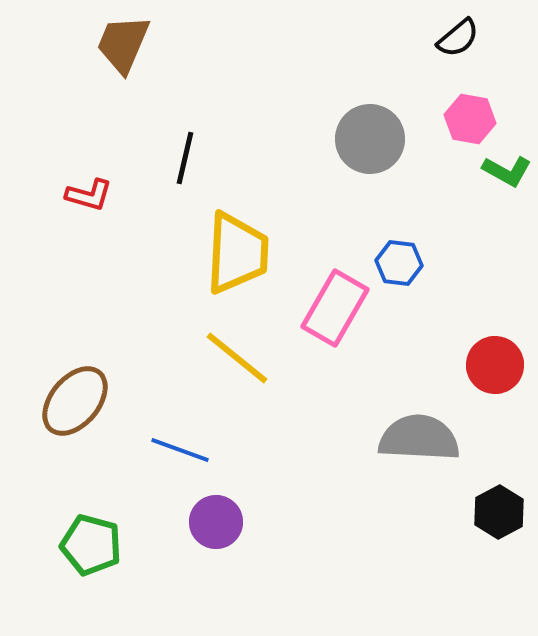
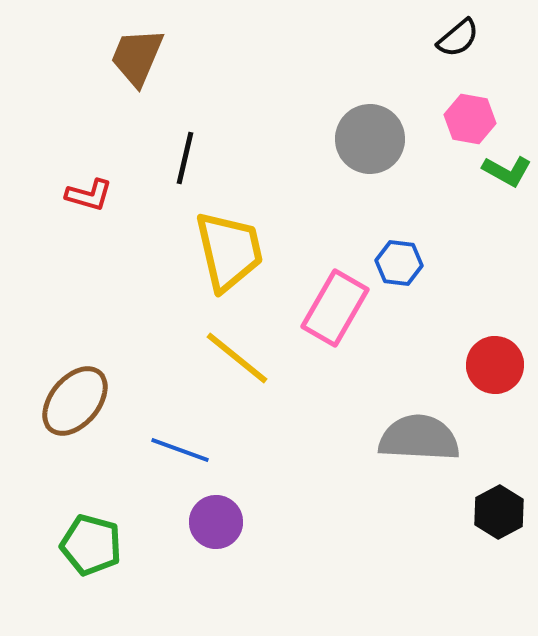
brown trapezoid: moved 14 px right, 13 px down
yellow trapezoid: moved 8 px left, 2 px up; rotated 16 degrees counterclockwise
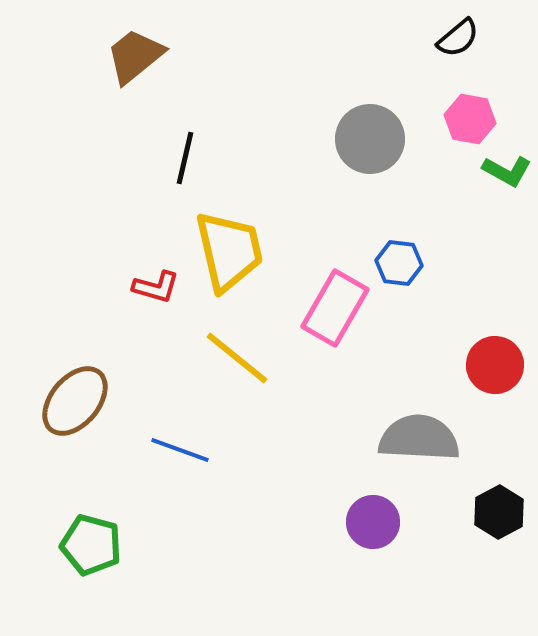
brown trapezoid: moved 2 px left, 1 px up; rotated 28 degrees clockwise
red L-shape: moved 67 px right, 92 px down
purple circle: moved 157 px right
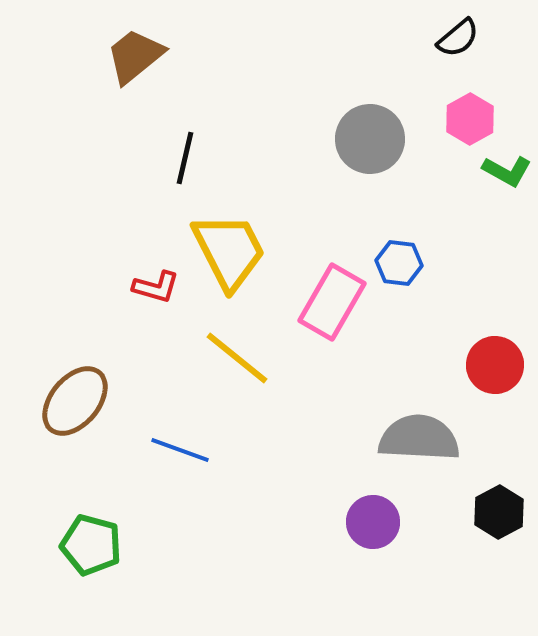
pink hexagon: rotated 21 degrees clockwise
yellow trapezoid: rotated 14 degrees counterclockwise
pink rectangle: moved 3 px left, 6 px up
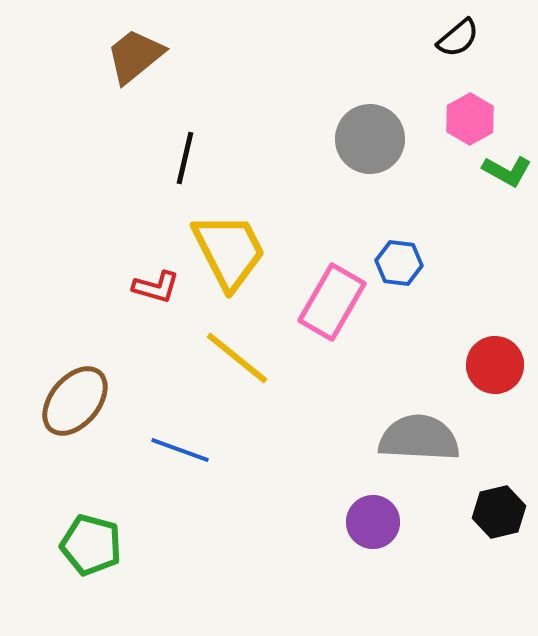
black hexagon: rotated 15 degrees clockwise
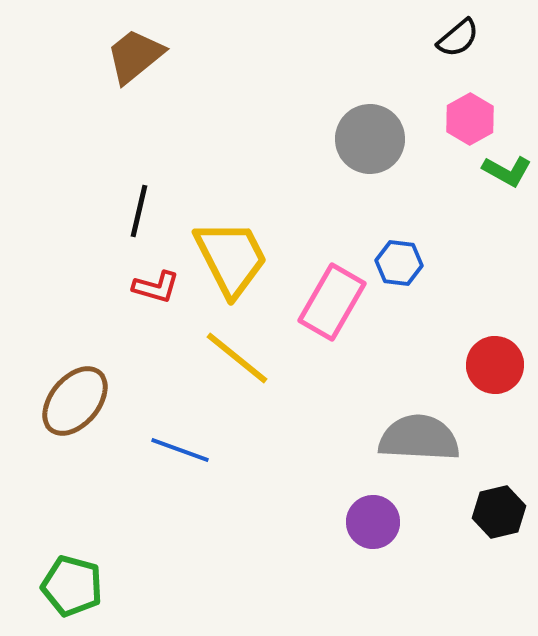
black line: moved 46 px left, 53 px down
yellow trapezoid: moved 2 px right, 7 px down
green pentagon: moved 19 px left, 41 px down
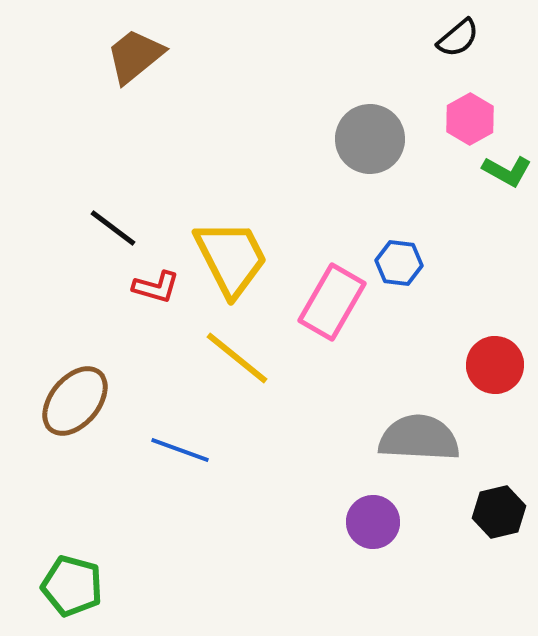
black line: moved 26 px left, 17 px down; rotated 66 degrees counterclockwise
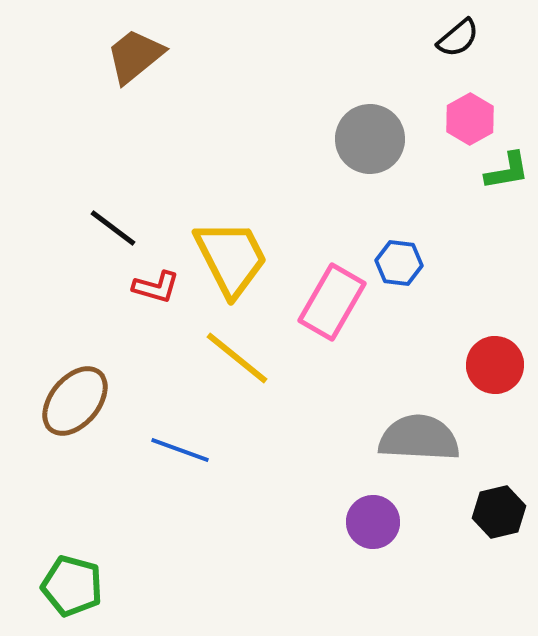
green L-shape: rotated 39 degrees counterclockwise
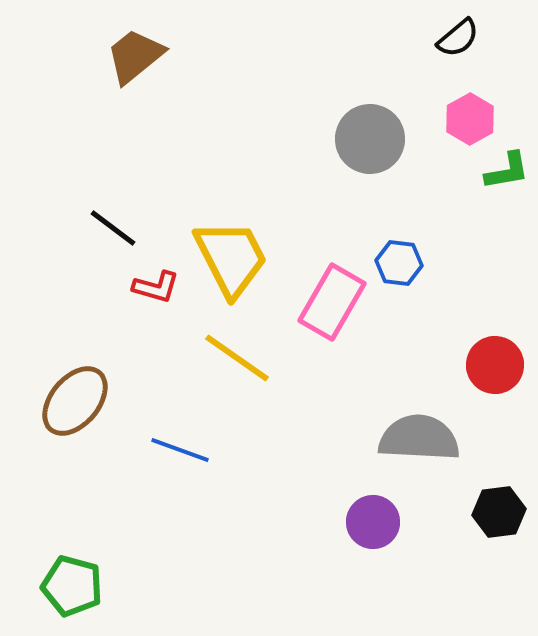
yellow line: rotated 4 degrees counterclockwise
black hexagon: rotated 6 degrees clockwise
